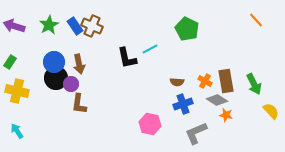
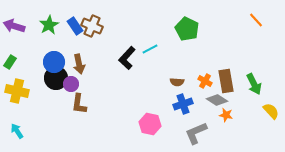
black L-shape: rotated 55 degrees clockwise
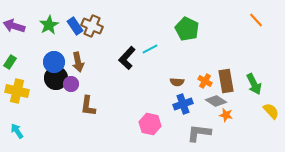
brown arrow: moved 1 px left, 2 px up
gray diamond: moved 1 px left, 1 px down
brown L-shape: moved 9 px right, 2 px down
gray L-shape: moved 3 px right; rotated 30 degrees clockwise
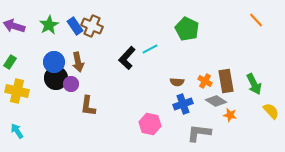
orange star: moved 4 px right
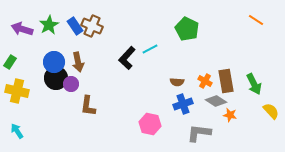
orange line: rotated 14 degrees counterclockwise
purple arrow: moved 8 px right, 3 px down
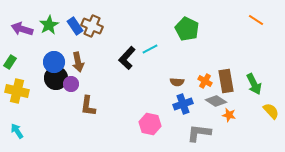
orange star: moved 1 px left
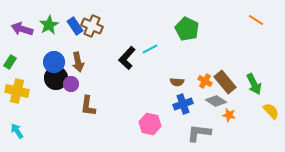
brown rectangle: moved 1 px left, 1 px down; rotated 30 degrees counterclockwise
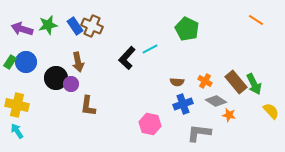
green star: moved 1 px left; rotated 18 degrees clockwise
blue circle: moved 28 px left
brown rectangle: moved 11 px right
yellow cross: moved 14 px down
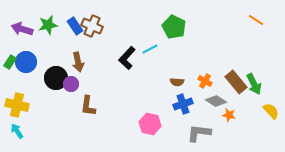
green pentagon: moved 13 px left, 2 px up
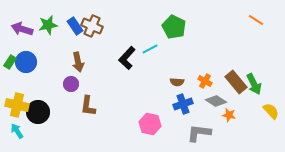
black circle: moved 18 px left, 34 px down
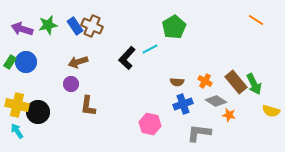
green pentagon: rotated 15 degrees clockwise
brown arrow: rotated 84 degrees clockwise
yellow semicircle: rotated 150 degrees clockwise
